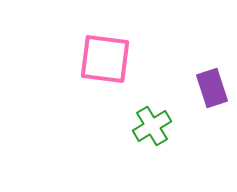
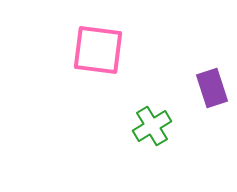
pink square: moved 7 px left, 9 px up
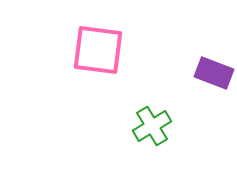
purple rectangle: moved 2 px right, 15 px up; rotated 51 degrees counterclockwise
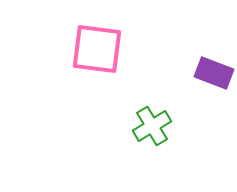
pink square: moved 1 px left, 1 px up
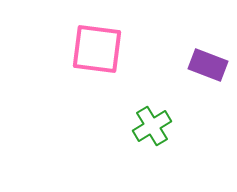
purple rectangle: moved 6 px left, 8 px up
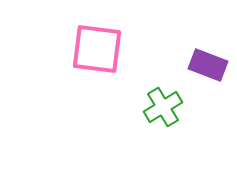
green cross: moved 11 px right, 19 px up
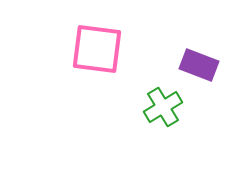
purple rectangle: moved 9 px left
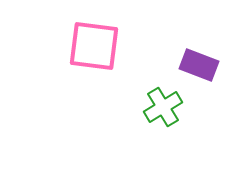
pink square: moved 3 px left, 3 px up
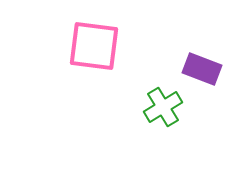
purple rectangle: moved 3 px right, 4 px down
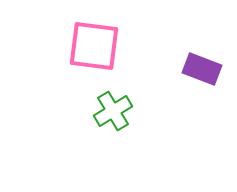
green cross: moved 50 px left, 4 px down
